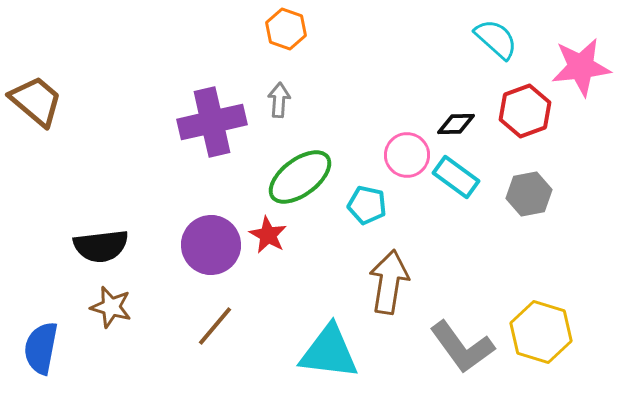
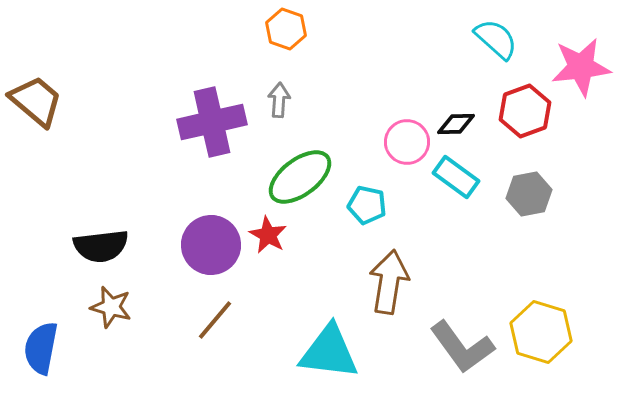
pink circle: moved 13 px up
brown line: moved 6 px up
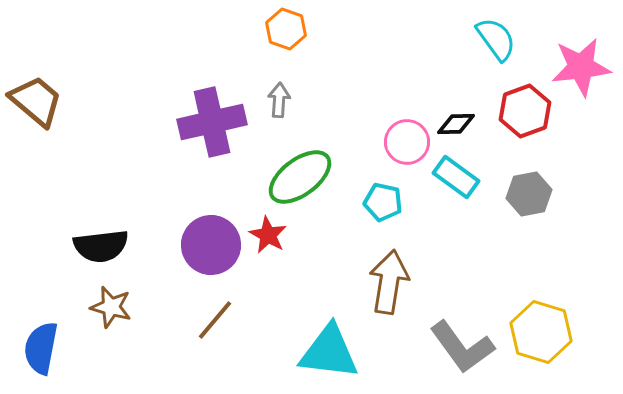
cyan semicircle: rotated 12 degrees clockwise
cyan pentagon: moved 16 px right, 3 px up
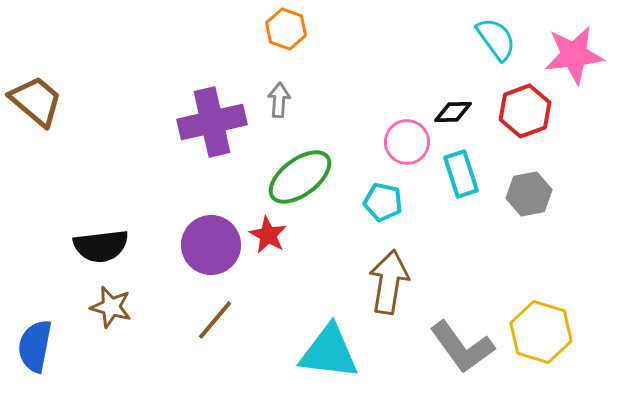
pink star: moved 7 px left, 12 px up
black diamond: moved 3 px left, 12 px up
cyan rectangle: moved 5 px right, 3 px up; rotated 36 degrees clockwise
blue semicircle: moved 6 px left, 2 px up
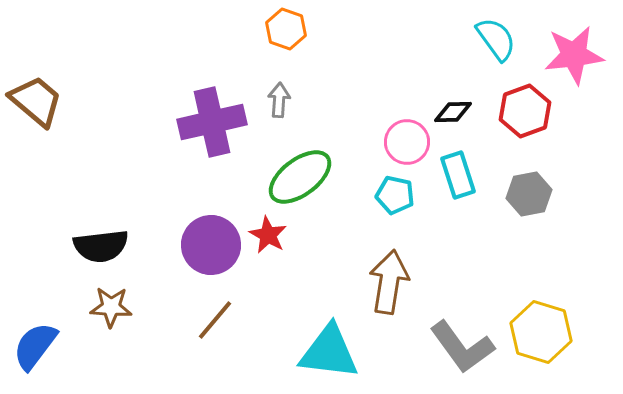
cyan rectangle: moved 3 px left, 1 px down
cyan pentagon: moved 12 px right, 7 px up
brown star: rotated 12 degrees counterclockwise
blue semicircle: rotated 26 degrees clockwise
